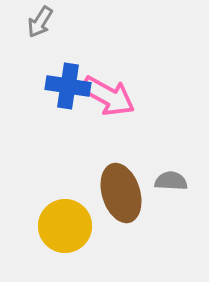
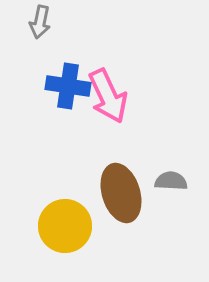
gray arrow: rotated 20 degrees counterclockwise
pink arrow: rotated 36 degrees clockwise
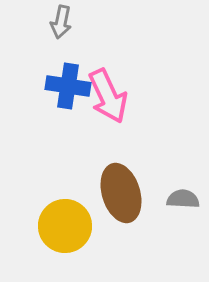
gray arrow: moved 21 px right
gray semicircle: moved 12 px right, 18 px down
